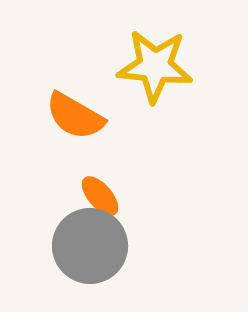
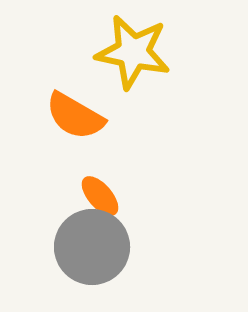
yellow star: moved 22 px left, 14 px up; rotated 6 degrees clockwise
gray circle: moved 2 px right, 1 px down
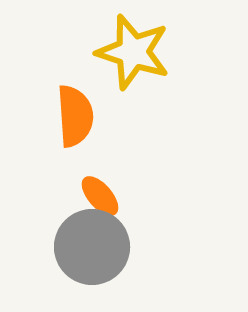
yellow star: rotated 6 degrees clockwise
orange semicircle: rotated 124 degrees counterclockwise
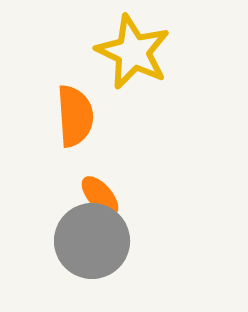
yellow star: rotated 8 degrees clockwise
gray circle: moved 6 px up
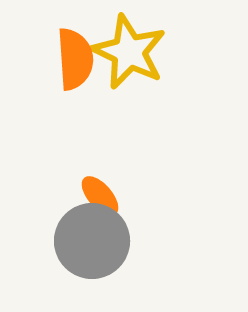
yellow star: moved 4 px left
orange semicircle: moved 57 px up
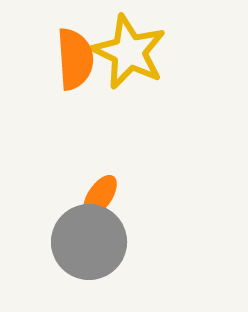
orange ellipse: rotated 75 degrees clockwise
gray circle: moved 3 px left, 1 px down
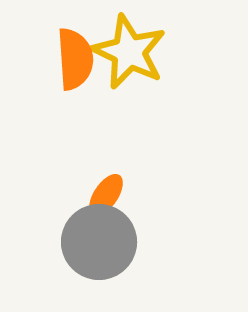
orange ellipse: moved 6 px right, 1 px up
gray circle: moved 10 px right
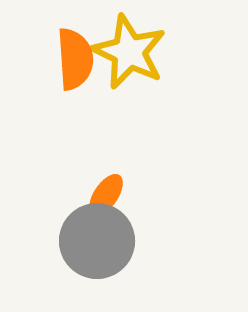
gray circle: moved 2 px left, 1 px up
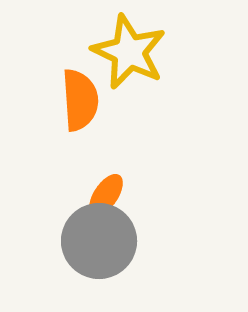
orange semicircle: moved 5 px right, 41 px down
gray circle: moved 2 px right
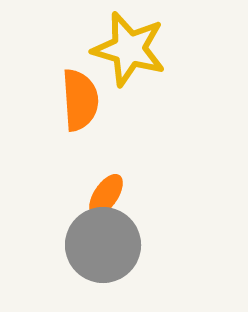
yellow star: moved 3 px up; rotated 10 degrees counterclockwise
gray circle: moved 4 px right, 4 px down
